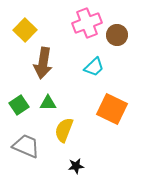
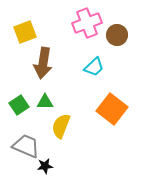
yellow square: moved 2 px down; rotated 25 degrees clockwise
green triangle: moved 3 px left, 1 px up
orange square: rotated 12 degrees clockwise
yellow semicircle: moved 3 px left, 4 px up
black star: moved 31 px left
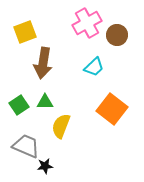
pink cross: rotated 8 degrees counterclockwise
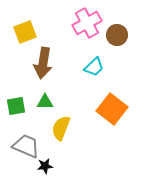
green square: moved 3 px left, 1 px down; rotated 24 degrees clockwise
yellow semicircle: moved 2 px down
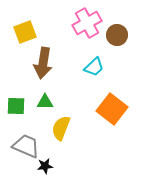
green square: rotated 12 degrees clockwise
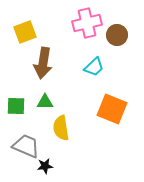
pink cross: rotated 16 degrees clockwise
orange square: rotated 16 degrees counterclockwise
yellow semicircle: rotated 30 degrees counterclockwise
